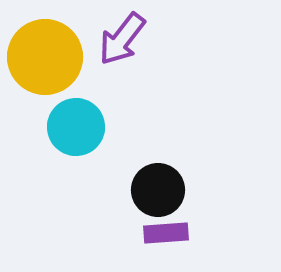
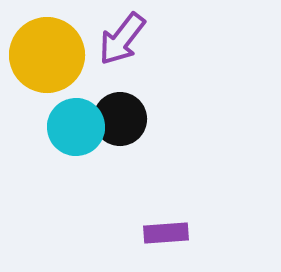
yellow circle: moved 2 px right, 2 px up
black circle: moved 38 px left, 71 px up
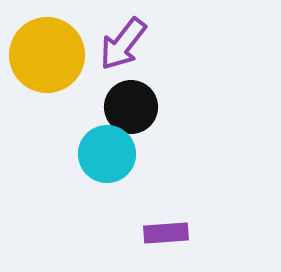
purple arrow: moved 1 px right, 5 px down
black circle: moved 11 px right, 12 px up
cyan circle: moved 31 px right, 27 px down
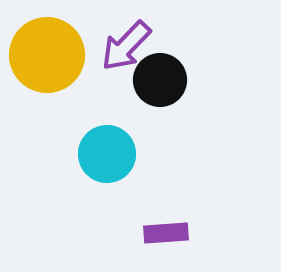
purple arrow: moved 3 px right, 2 px down; rotated 6 degrees clockwise
black circle: moved 29 px right, 27 px up
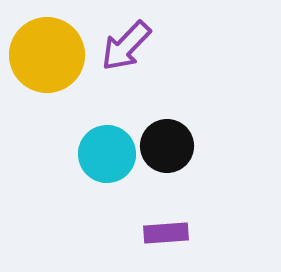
black circle: moved 7 px right, 66 px down
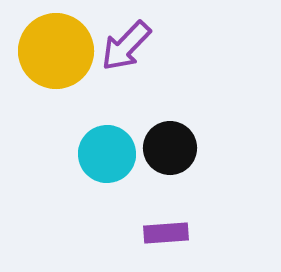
yellow circle: moved 9 px right, 4 px up
black circle: moved 3 px right, 2 px down
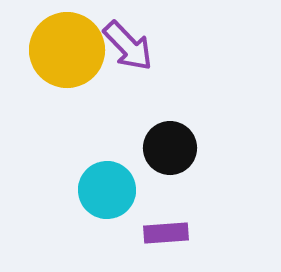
purple arrow: moved 2 px right; rotated 88 degrees counterclockwise
yellow circle: moved 11 px right, 1 px up
cyan circle: moved 36 px down
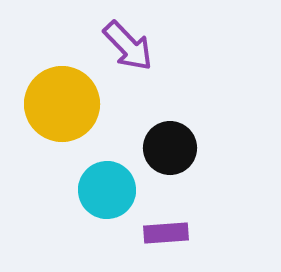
yellow circle: moved 5 px left, 54 px down
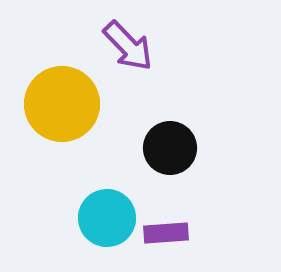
cyan circle: moved 28 px down
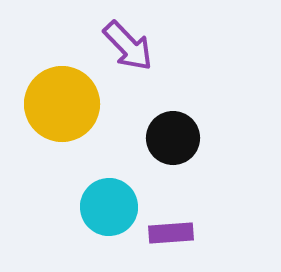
black circle: moved 3 px right, 10 px up
cyan circle: moved 2 px right, 11 px up
purple rectangle: moved 5 px right
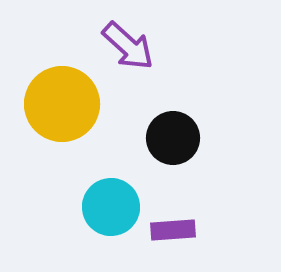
purple arrow: rotated 4 degrees counterclockwise
cyan circle: moved 2 px right
purple rectangle: moved 2 px right, 3 px up
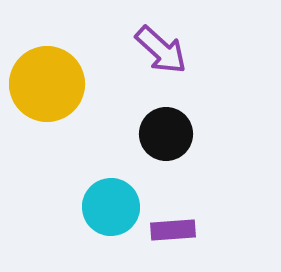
purple arrow: moved 33 px right, 4 px down
yellow circle: moved 15 px left, 20 px up
black circle: moved 7 px left, 4 px up
